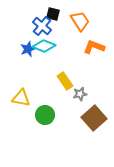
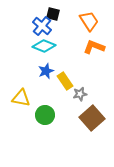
orange trapezoid: moved 9 px right
blue star: moved 18 px right, 22 px down
brown square: moved 2 px left
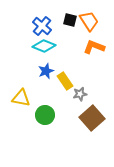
black square: moved 17 px right, 6 px down
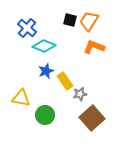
orange trapezoid: rotated 115 degrees counterclockwise
blue cross: moved 15 px left, 2 px down
